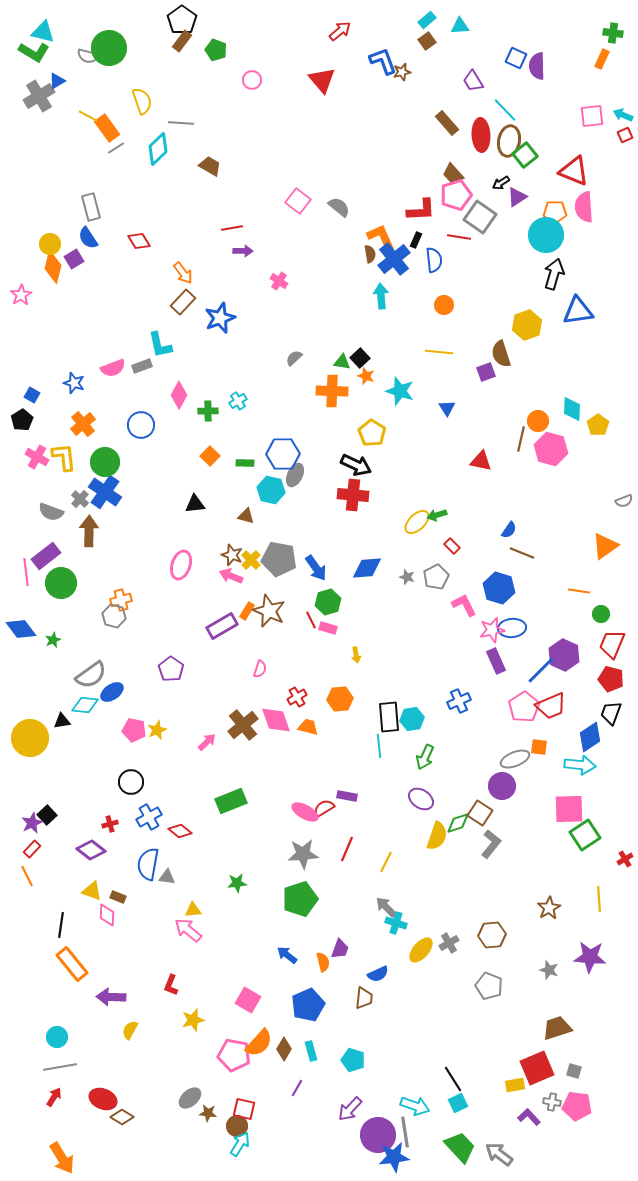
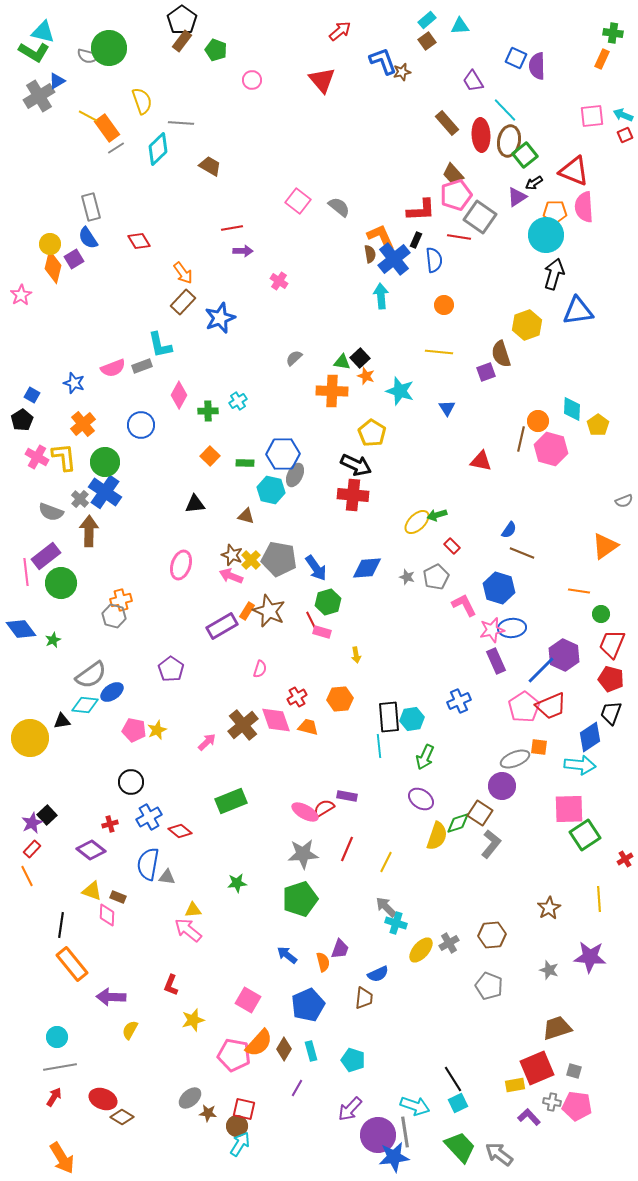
black arrow at (501, 183): moved 33 px right
pink rectangle at (328, 628): moved 6 px left, 4 px down
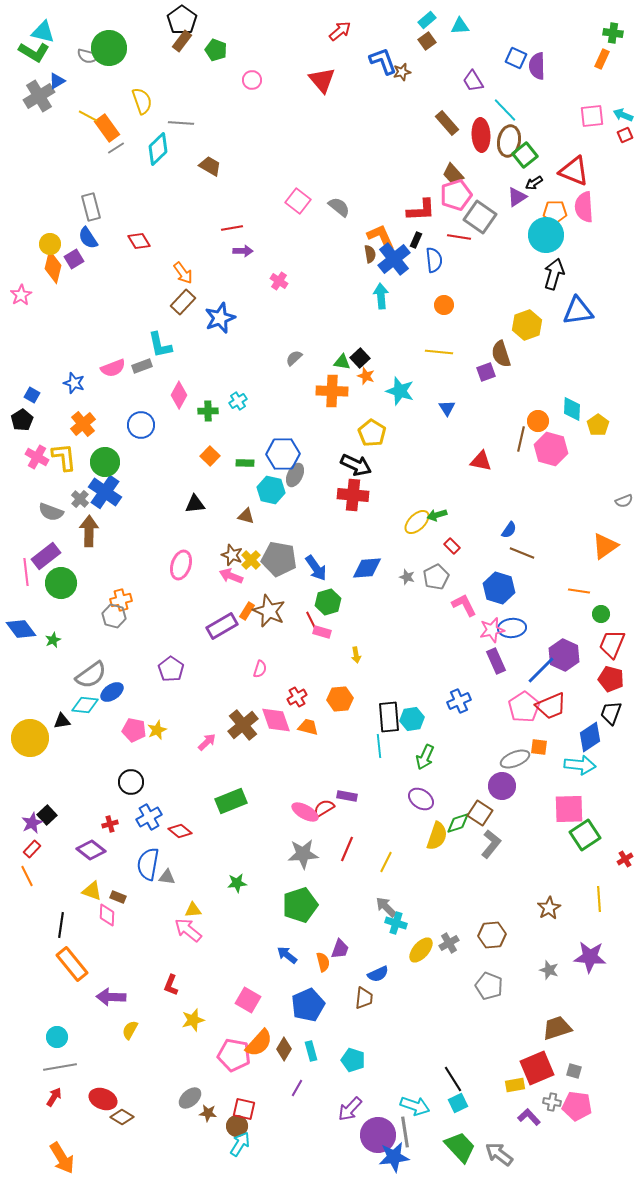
green pentagon at (300, 899): moved 6 px down
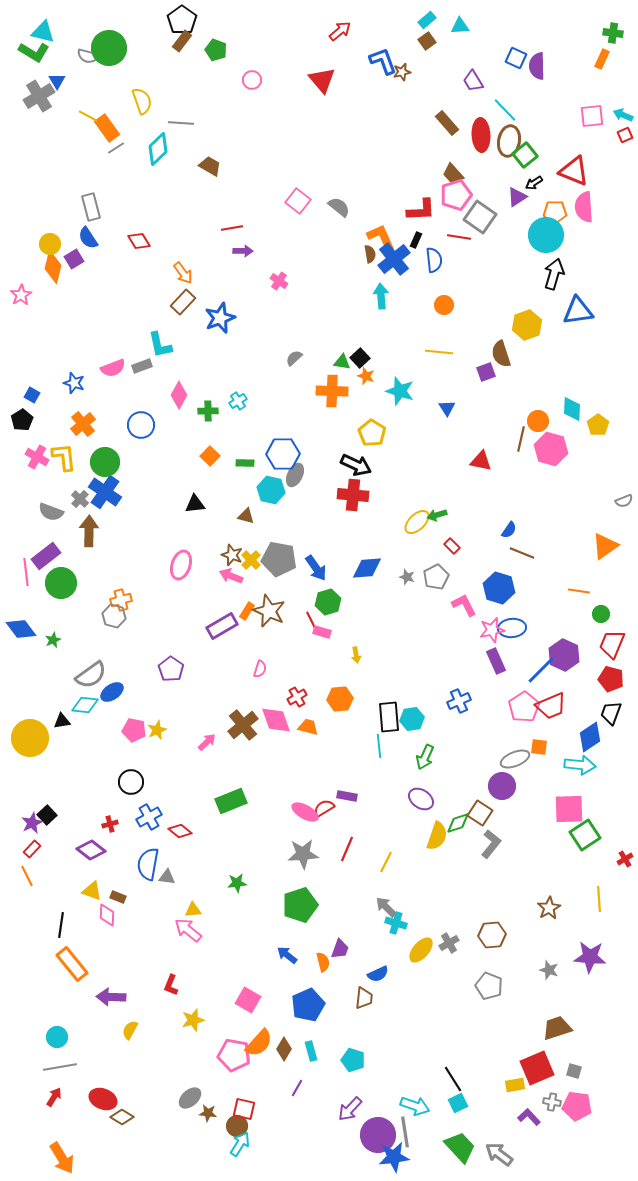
blue triangle at (57, 81): rotated 30 degrees counterclockwise
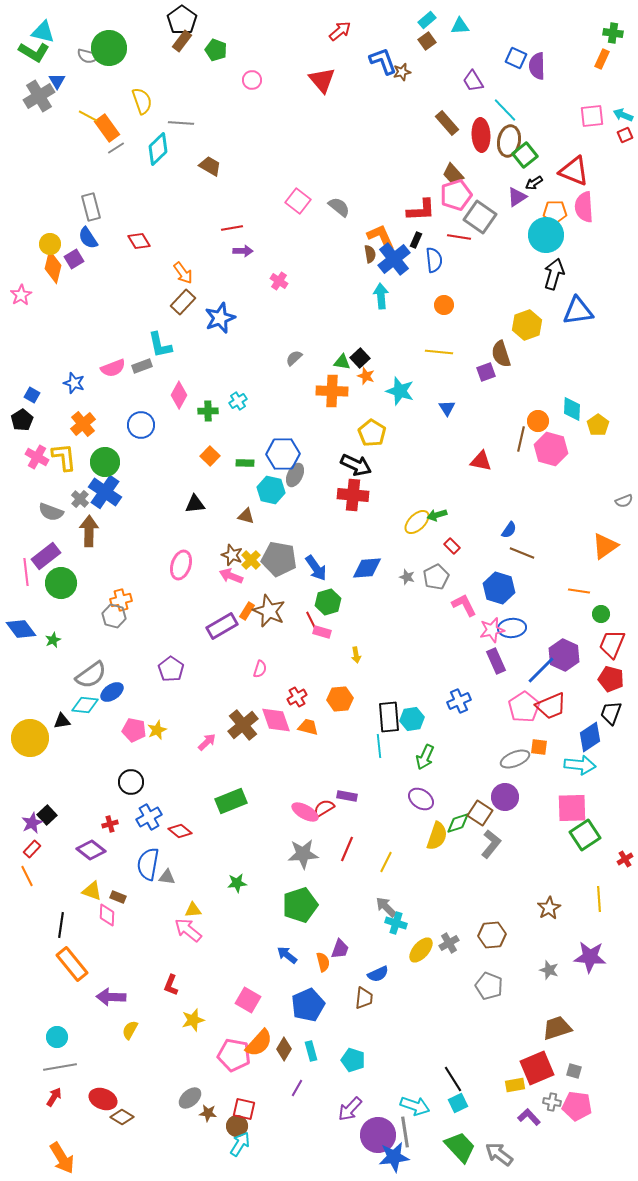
purple circle at (502, 786): moved 3 px right, 11 px down
pink square at (569, 809): moved 3 px right, 1 px up
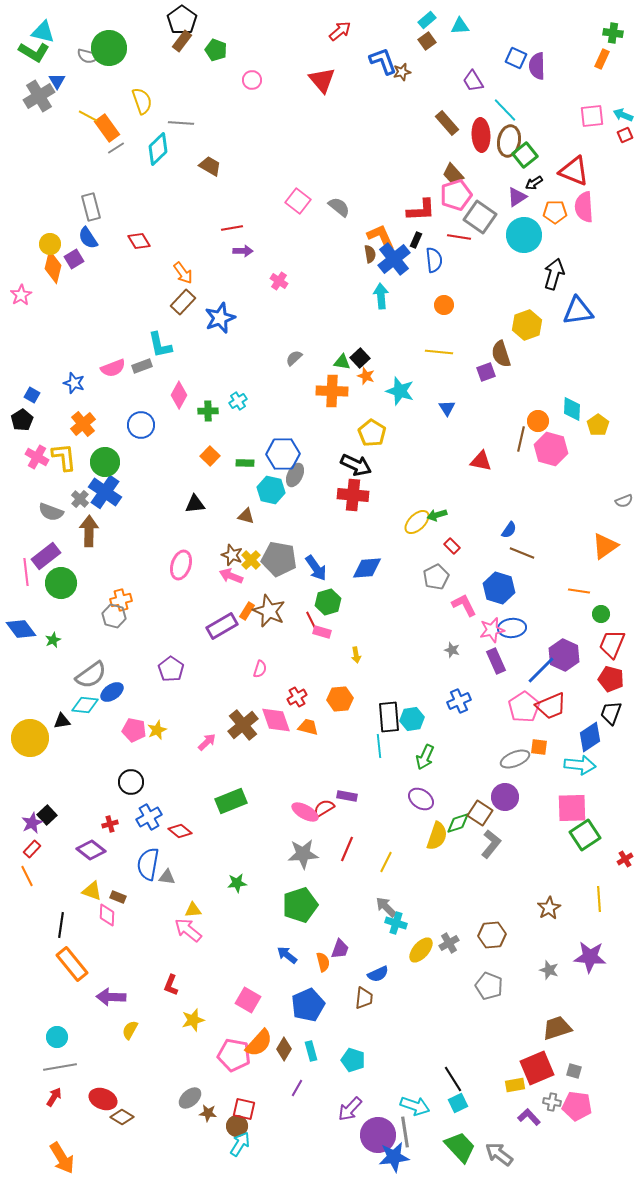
cyan circle at (546, 235): moved 22 px left
gray star at (407, 577): moved 45 px right, 73 px down
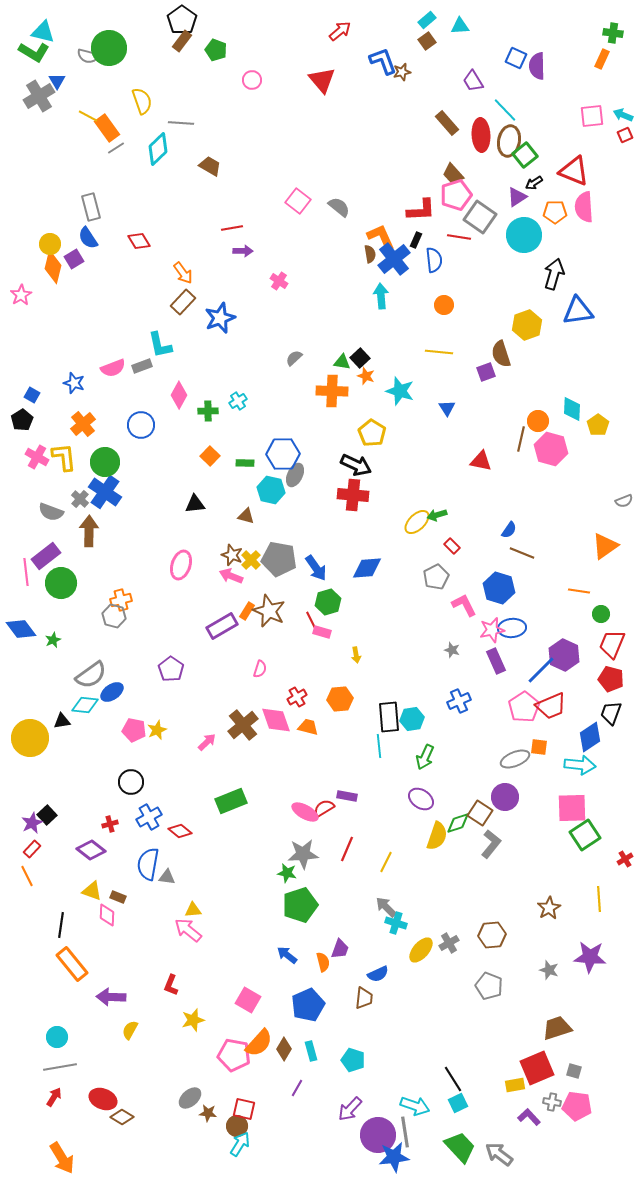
green star at (237, 883): moved 50 px right, 10 px up; rotated 18 degrees clockwise
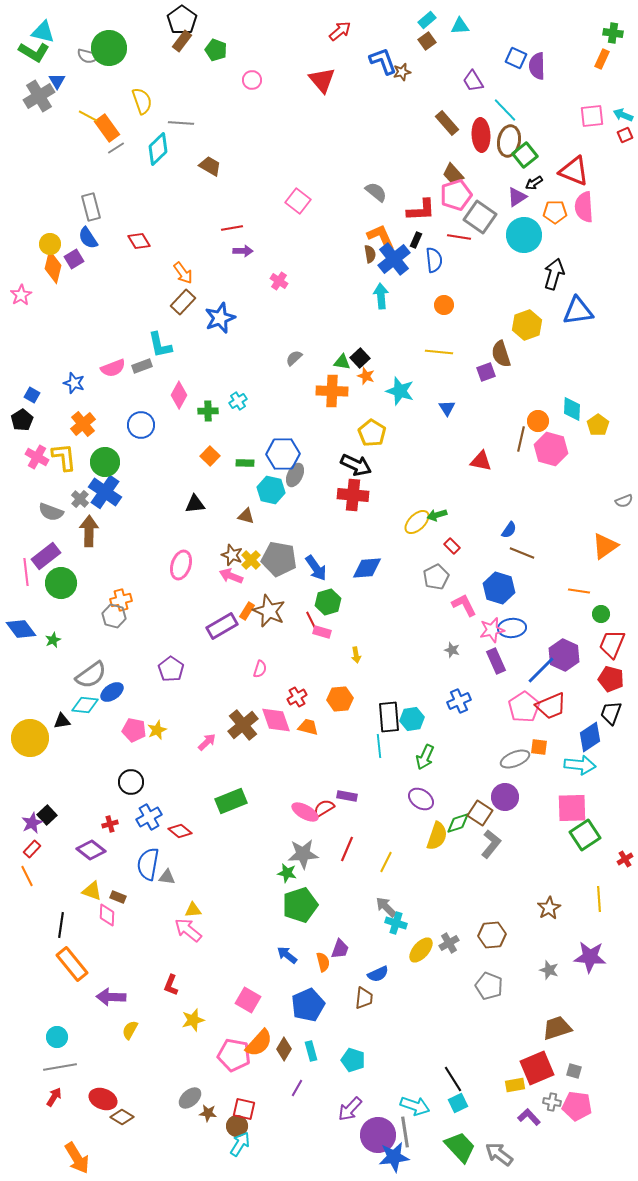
gray semicircle at (339, 207): moved 37 px right, 15 px up
orange arrow at (62, 1158): moved 15 px right
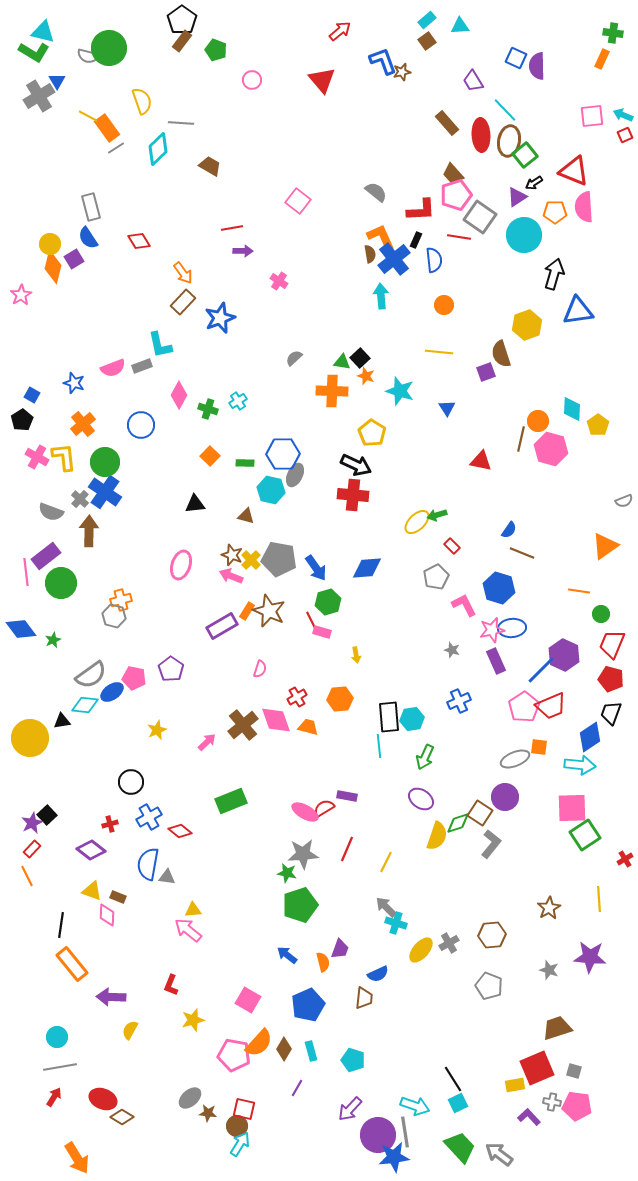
green cross at (208, 411): moved 2 px up; rotated 18 degrees clockwise
pink pentagon at (134, 730): moved 52 px up
